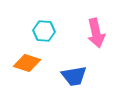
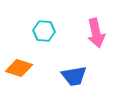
orange diamond: moved 8 px left, 5 px down
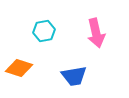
cyan hexagon: rotated 15 degrees counterclockwise
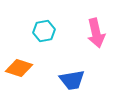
blue trapezoid: moved 2 px left, 4 px down
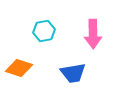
pink arrow: moved 3 px left, 1 px down; rotated 12 degrees clockwise
blue trapezoid: moved 1 px right, 7 px up
